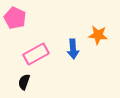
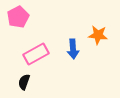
pink pentagon: moved 3 px right, 1 px up; rotated 20 degrees clockwise
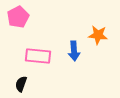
blue arrow: moved 1 px right, 2 px down
pink rectangle: moved 2 px right, 2 px down; rotated 35 degrees clockwise
black semicircle: moved 3 px left, 2 px down
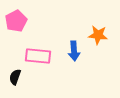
pink pentagon: moved 2 px left, 4 px down
black semicircle: moved 6 px left, 7 px up
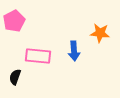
pink pentagon: moved 2 px left
orange star: moved 2 px right, 2 px up
